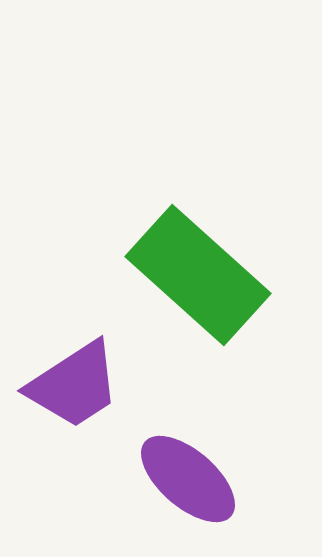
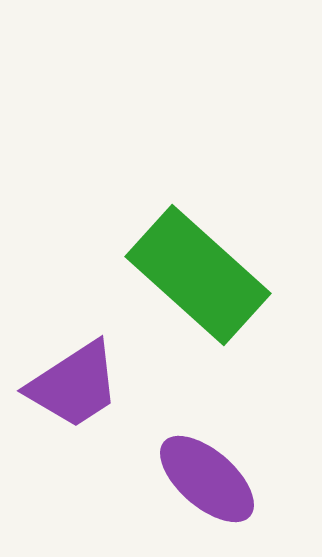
purple ellipse: moved 19 px right
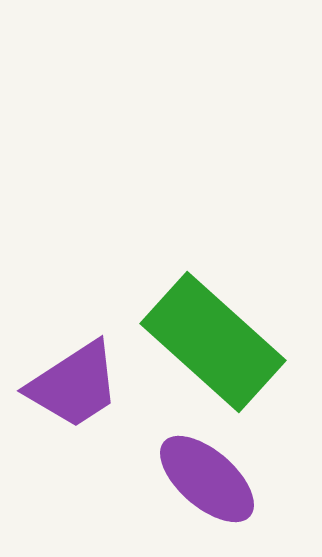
green rectangle: moved 15 px right, 67 px down
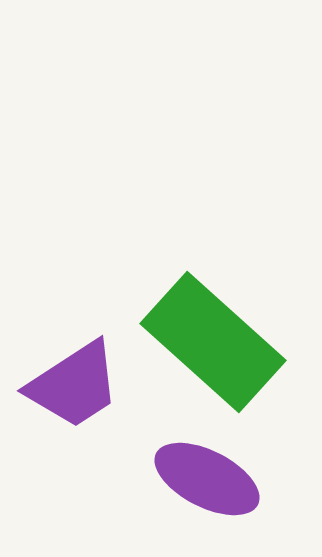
purple ellipse: rotated 14 degrees counterclockwise
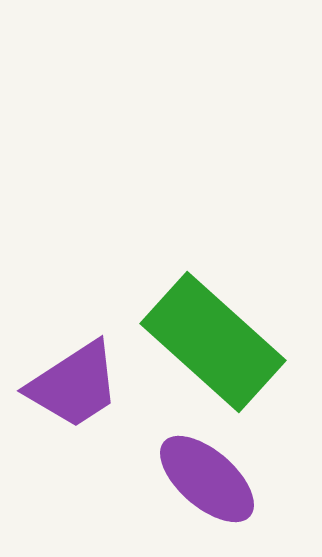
purple ellipse: rotated 14 degrees clockwise
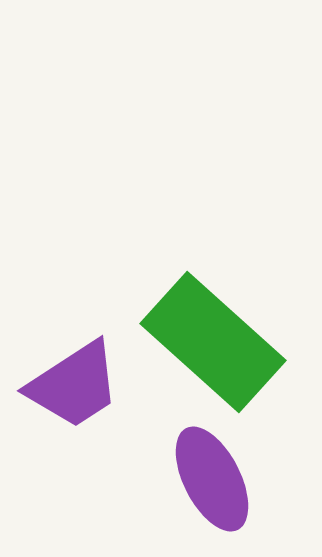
purple ellipse: moved 5 px right; rotated 22 degrees clockwise
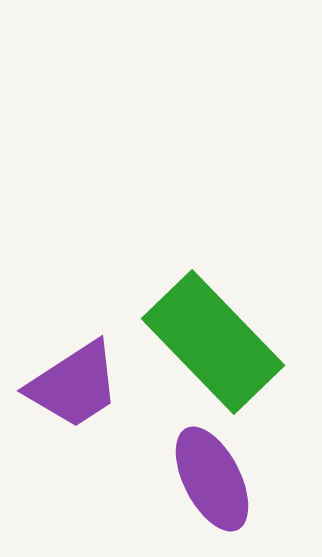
green rectangle: rotated 4 degrees clockwise
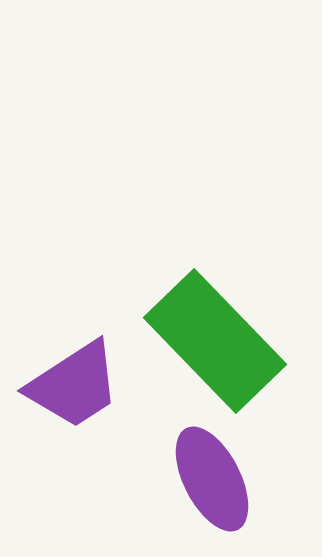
green rectangle: moved 2 px right, 1 px up
